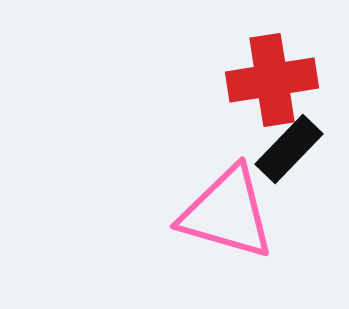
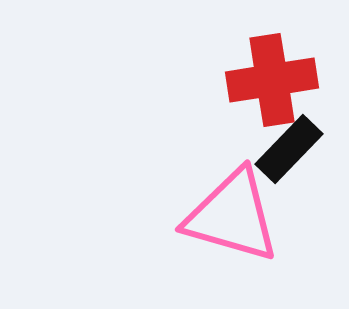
pink triangle: moved 5 px right, 3 px down
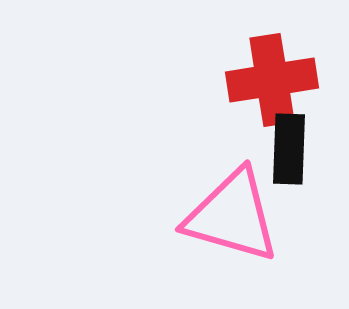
black rectangle: rotated 42 degrees counterclockwise
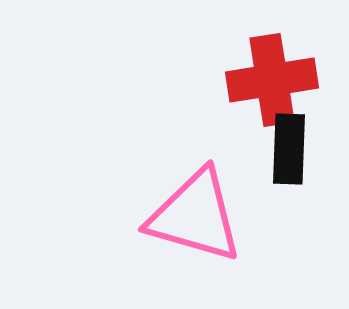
pink triangle: moved 37 px left
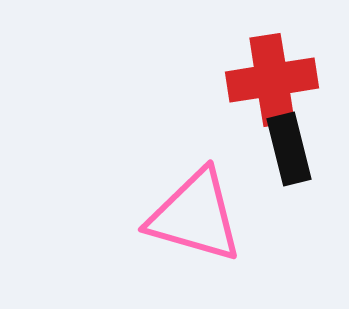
black rectangle: rotated 16 degrees counterclockwise
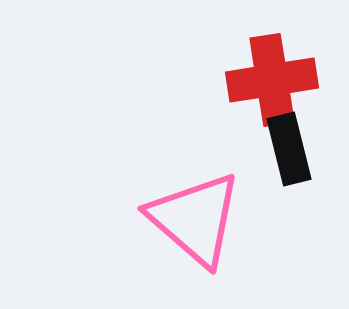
pink triangle: moved 3 px down; rotated 25 degrees clockwise
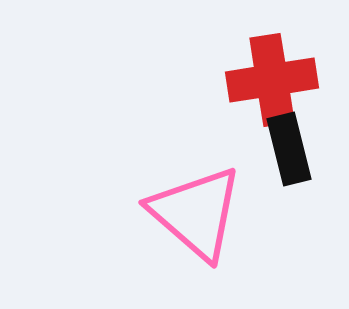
pink triangle: moved 1 px right, 6 px up
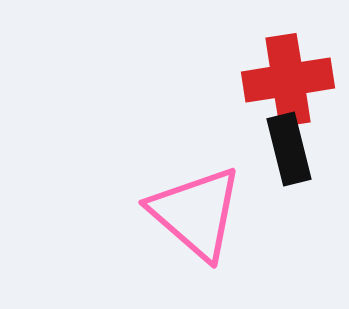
red cross: moved 16 px right
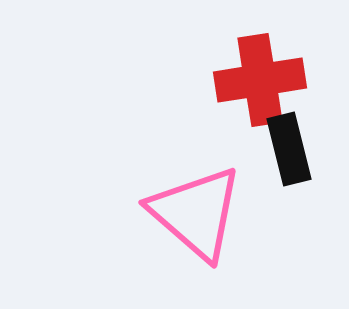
red cross: moved 28 px left
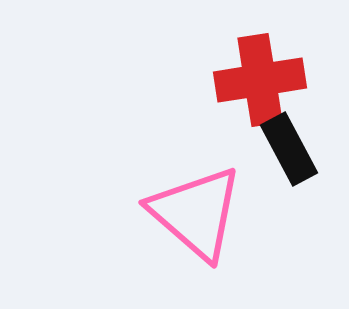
black rectangle: rotated 14 degrees counterclockwise
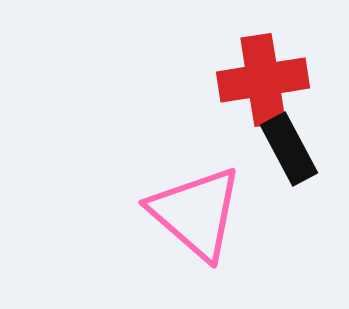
red cross: moved 3 px right
